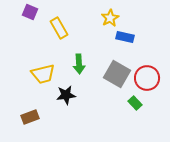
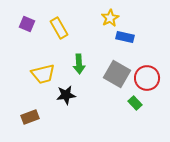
purple square: moved 3 px left, 12 px down
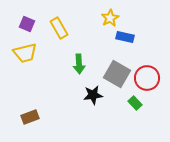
yellow trapezoid: moved 18 px left, 21 px up
black star: moved 27 px right
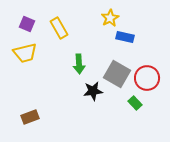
black star: moved 4 px up
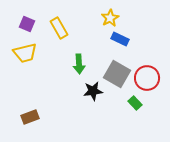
blue rectangle: moved 5 px left, 2 px down; rotated 12 degrees clockwise
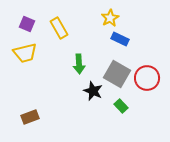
black star: rotated 30 degrees clockwise
green rectangle: moved 14 px left, 3 px down
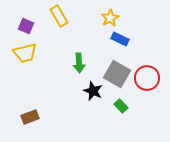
purple square: moved 1 px left, 2 px down
yellow rectangle: moved 12 px up
green arrow: moved 1 px up
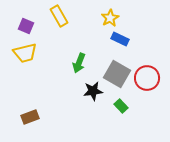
green arrow: rotated 24 degrees clockwise
black star: rotated 30 degrees counterclockwise
